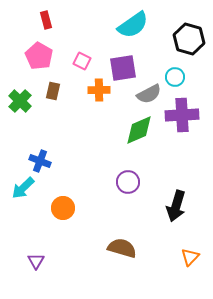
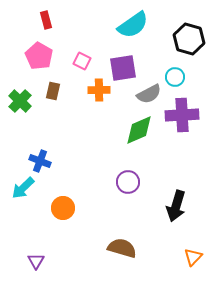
orange triangle: moved 3 px right
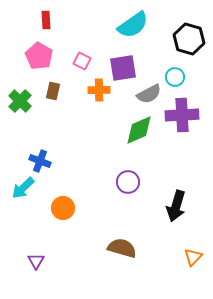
red rectangle: rotated 12 degrees clockwise
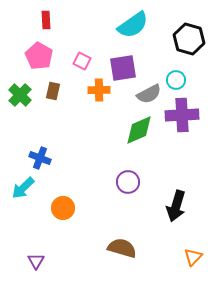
cyan circle: moved 1 px right, 3 px down
green cross: moved 6 px up
blue cross: moved 3 px up
